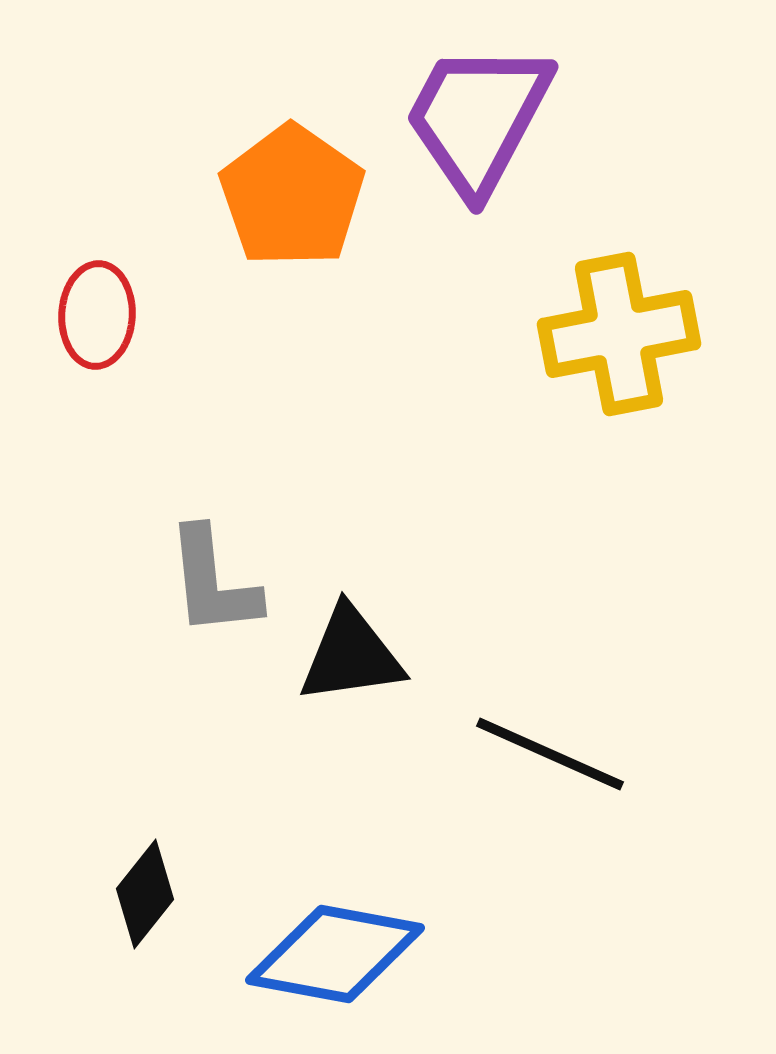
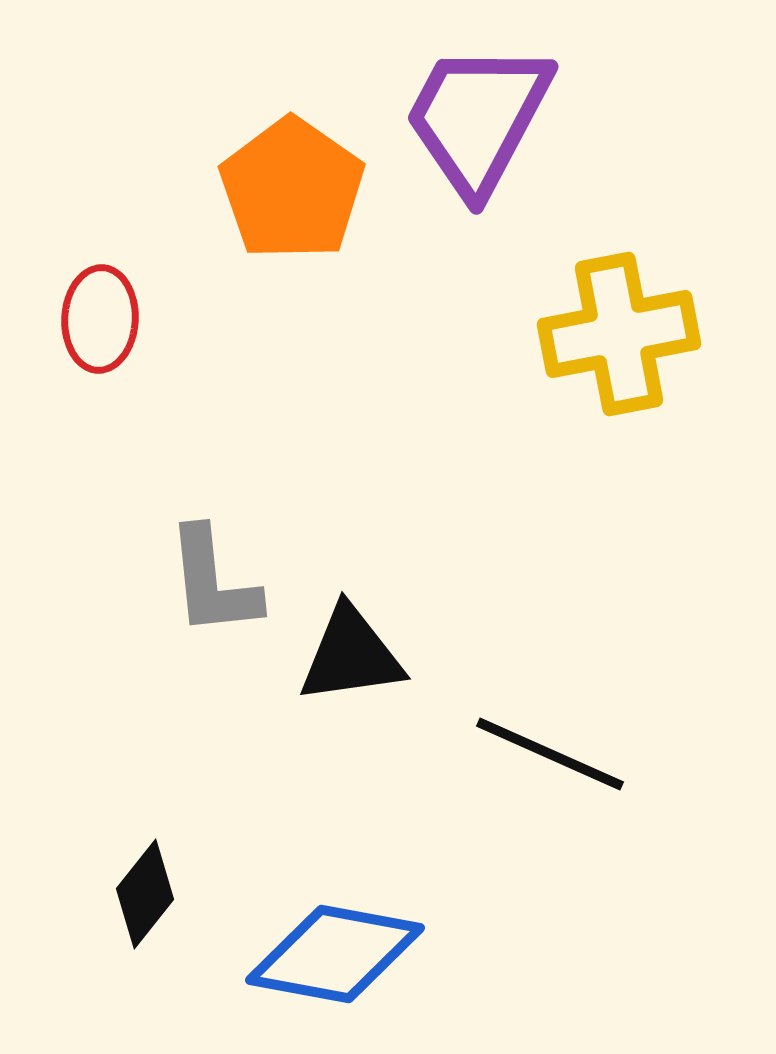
orange pentagon: moved 7 px up
red ellipse: moved 3 px right, 4 px down
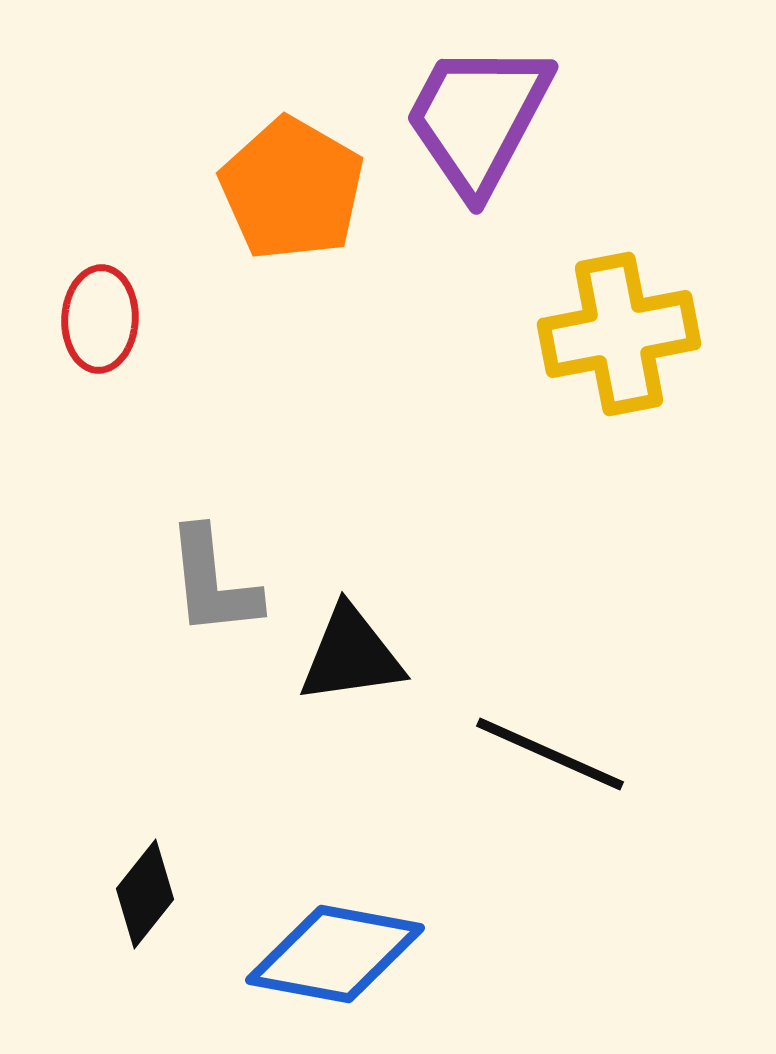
orange pentagon: rotated 5 degrees counterclockwise
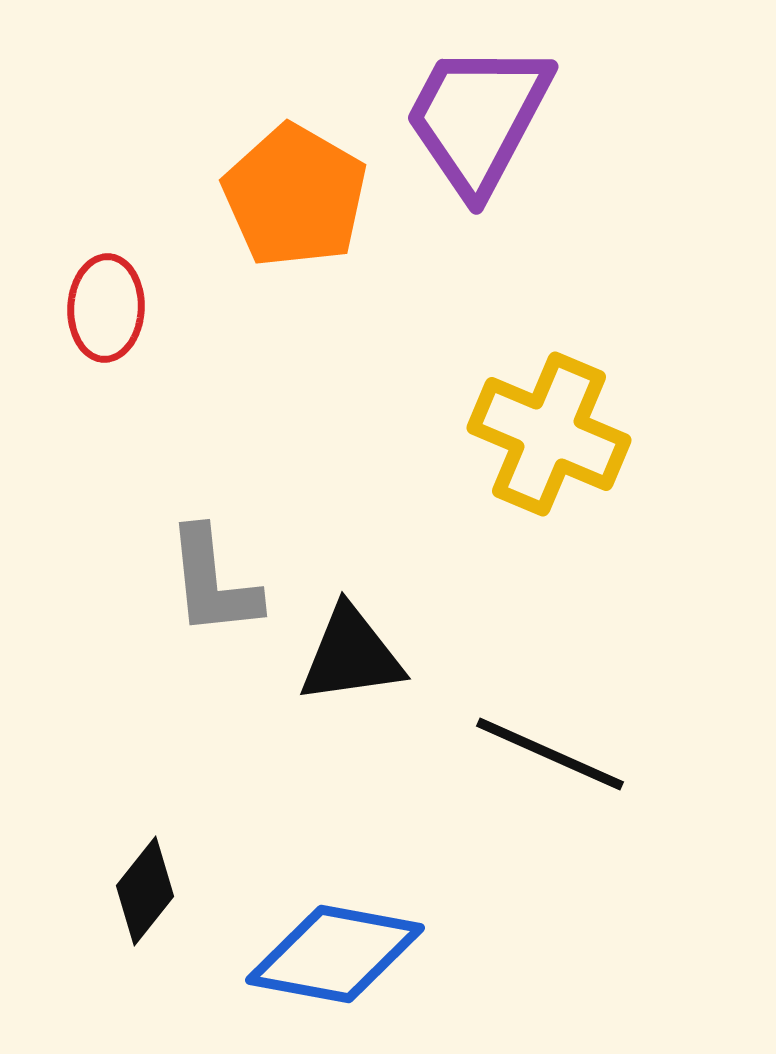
orange pentagon: moved 3 px right, 7 px down
red ellipse: moved 6 px right, 11 px up
yellow cross: moved 70 px left, 100 px down; rotated 34 degrees clockwise
black diamond: moved 3 px up
